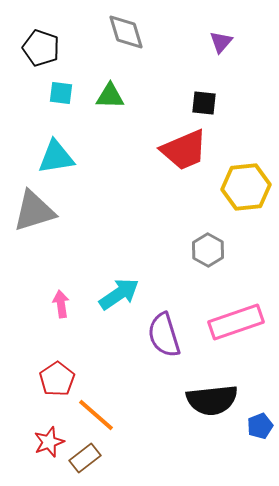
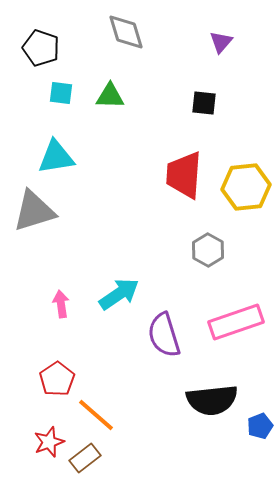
red trapezoid: moved 25 px down; rotated 117 degrees clockwise
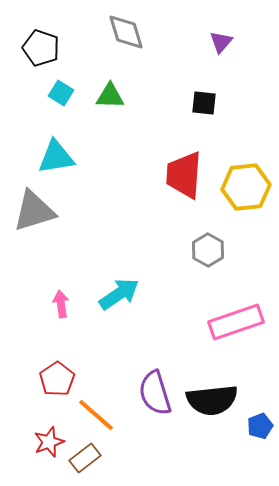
cyan square: rotated 25 degrees clockwise
purple semicircle: moved 9 px left, 58 px down
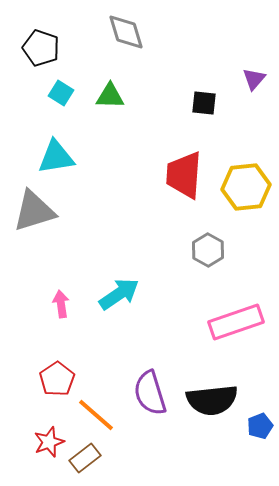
purple triangle: moved 33 px right, 37 px down
purple semicircle: moved 5 px left
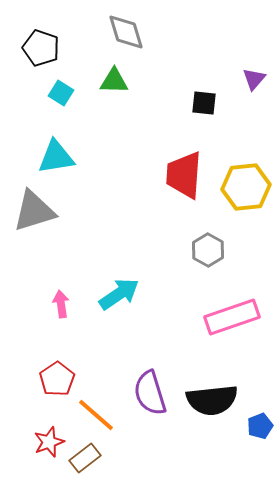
green triangle: moved 4 px right, 15 px up
pink rectangle: moved 4 px left, 5 px up
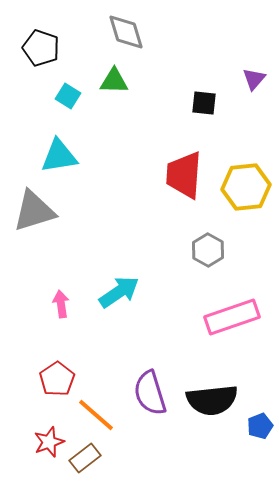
cyan square: moved 7 px right, 3 px down
cyan triangle: moved 3 px right, 1 px up
cyan arrow: moved 2 px up
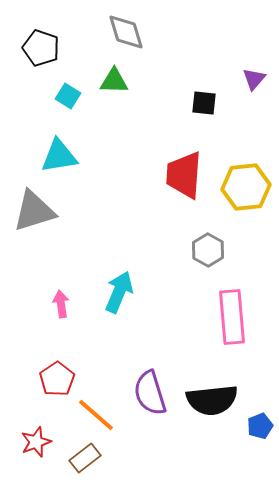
cyan arrow: rotated 33 degrees counterclockwise
pink rectangle: rotated 76 degrees counterclockwise
red star: moved 13 px left
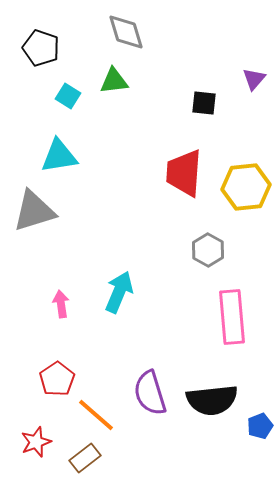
green triangle: rotated 8 degrees counterclockwise
red trapezoid: moved 2 px up
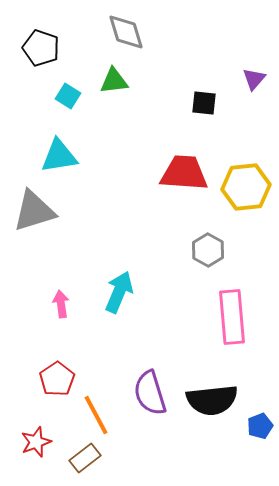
red trapezoid: rotated 90 degrees clockwise
orange line: rotated 21 degrees clockwise
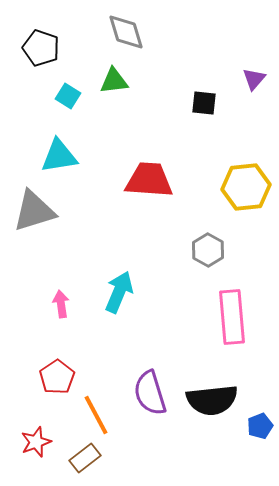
red trapezoid: moved 35 px left, 7 px down
red pentagon: moved 2 px up
